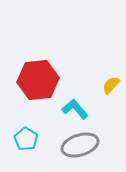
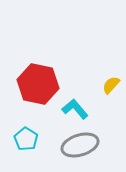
red hexagon: moved 4 px down; rotated 18 degrees clockwise
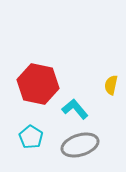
yellow semicircle: rotated 30 degrees counterclockwise
cyan pentagon: moved 5 px right, 2 px up
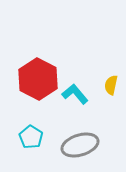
red hexagon: moved 5 px up; rotated 15 degrees clockwise
cyan L-shape: moved 15 px up
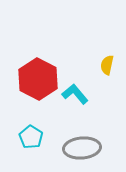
yellow semicircle: moved 4 px left, 20 px up
gray ellipse: moved 2 px right, 3 px down; rotated 12 degrees clockwise
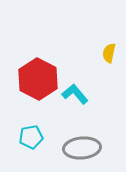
yellow semicircle: moved 2 px right, 12 px up
cyan pentagon: rotated 30 degrees clockwise
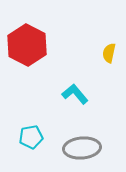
red hexagon: moved 11 px left, 34 px up
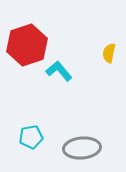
red hexagon: rotated 15 degrees clockwise
cyan L-shape: moved 16 px left, 23 px up
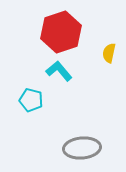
red hexagon: moved 34 px right, 13 px up
cyan pentagon: moved 37 px up; rotated 25 degrees clockwise
